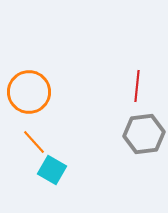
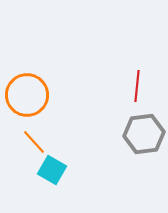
orange circle: moved 2 px left, 3 px down
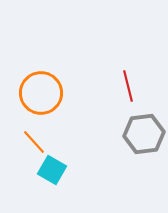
red line: moved 9 px left; rotated 20 degrees counterclockwise
orange circle: moved 14 px right, 2 px up
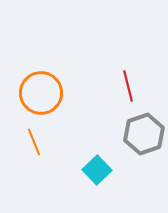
gray hexagon: rotated 12 degrees counterclockwise
orange line: rotated 20 degrees clockwise
cyan square: moved 45 px right; rotated 16 degrees clockwise
